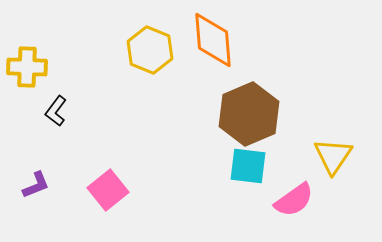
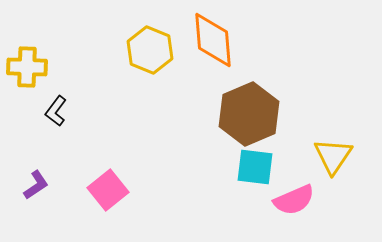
cyan square: moved 7 px right, 1 px down
purple L-shape: rotated 12 degrees counterclockwise
pink semicircle: rotated 12 degrees clockwise
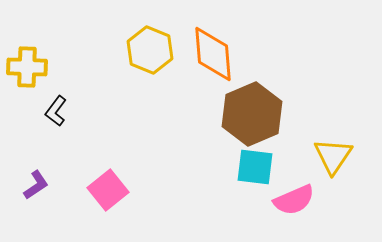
orange diamond: moved 14 px down
brown hexagon: moved 3 px right
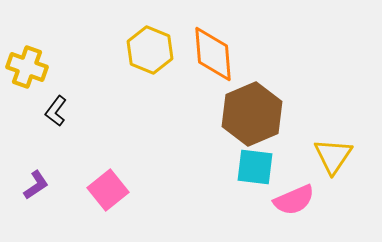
yellow cross: rotated 18 degrees clockwise
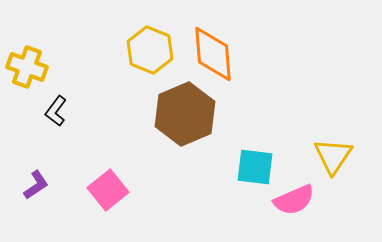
brown hexagon: moved 67 px left
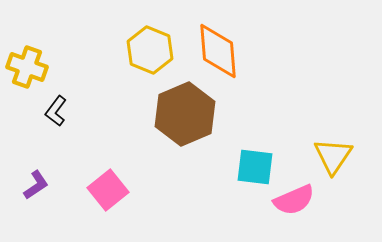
orange diamond: moved 5 px right, 3 px up
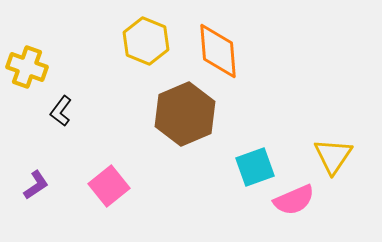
yellow hexagon: moved 4 px left, 9 px up
black L-shape: moved 5 px right
cyan square: rotated 27 degrees counterclockwise
pink square: moved 1 px right, 4 px up
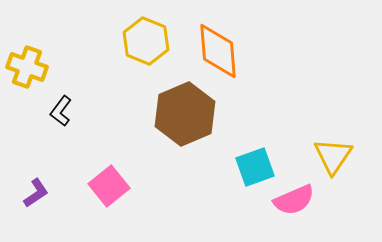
purple L-shape: moved 8 px down
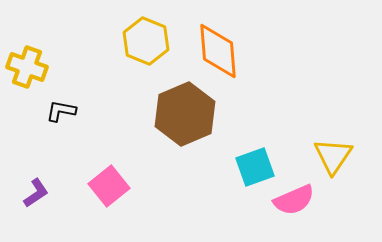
black L-shape: rotated 64 degrees clockwise
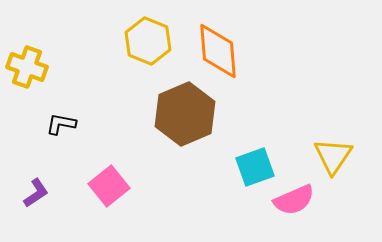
yellow hexagon: moved 2 px right
black L-shape: moved 13 px down
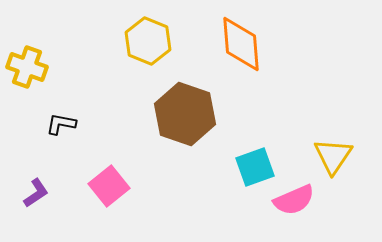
orange diamond: moved 23 px right, 7 px up
brown hexagon: rotated 18 degrees counterclockwise
